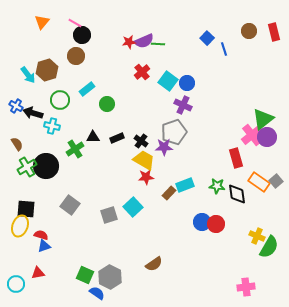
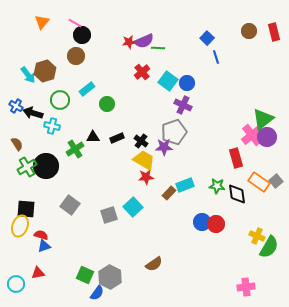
green line at (158, 44): moved 4 px down
blue line at (224, 49): moved 8 px left, 8 px down
brown hexagon at (47, 70): moved 2 px left, 1 px down
blue semicircle at (97, 293): rotated 91 degrees clockwise
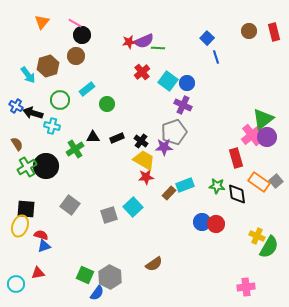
brown hexagon at (45, 71): moved 3 px right, 5 px up
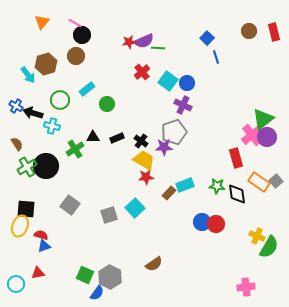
brown hexagon at (48, 66): moved 2 px left, 2 px up
cyan square at (133, 207): moved 2 px right, 1 px down
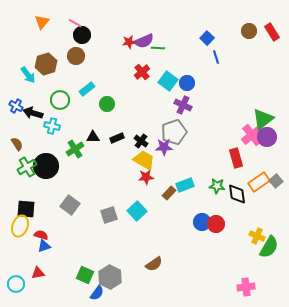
red rectangle at (274, 32): moved 2 px left; rotated 18 degrees counterclockwise
orange rectangle at (259, 182): rotated 70 degrees counterclockwise
cyan square at (135, 208): moved 2 px right, 3 px down
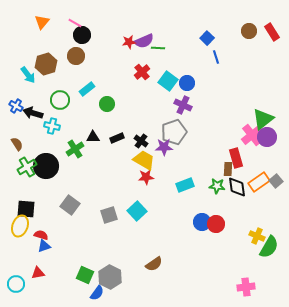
brown rectangle at (169, 193): moved 59 px right, 24 px up; rotated 40 degrees counterclockwise
black diamond at (237, 194): moved 7 px up
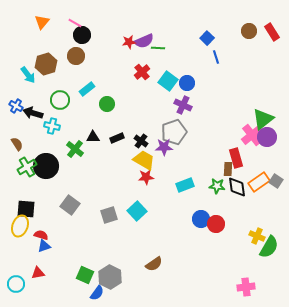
green cross at (75, 149): rotated 18 degrees counterclockwise
gray square at (276, 181): rotated 16 degrees counterclockwise
blue circle at (202, 222): moved 1 px left, 3 px up
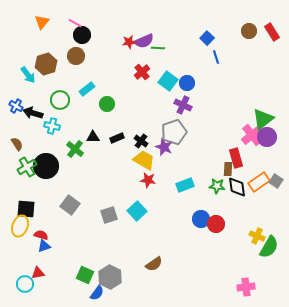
purple star at (164, 147): rotated 24 degrees clockwise
red star at (146, 177): moved 2 px right, 3 px down; rotated 14 degrees clockwise
cyan circle at (16, 284): moved 9 px right
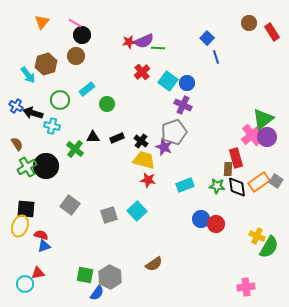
brown circle at (249, 31): moved 8 px up
yellow trapezoid at (144, 160): rotated 15 degrees counterclockwise
green square at (85, 275): rotated 12 degrees counterclockwise
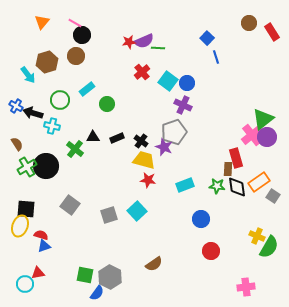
brown hexagon at (46, 64): moved 1 px right, 2 px up
gray square at (276, 181): moved 3 px left, 15 px down
red circle at (216, 224): moved 5 px left, 27 px down
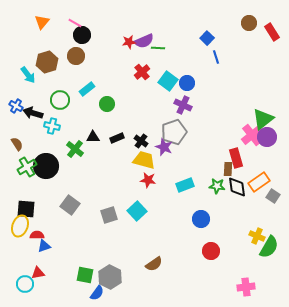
red semicircle at (41, 235): moved 4 px left; rotated 16 degrees counterclockwise
